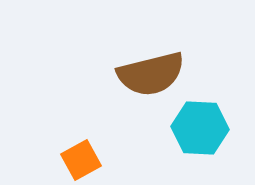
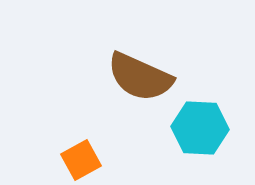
brown semicircle: moved 11 px left, 3 px down; rotated 38 degrees clockwise
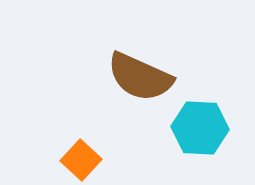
orange square: rotated 18 degrees counterclockwise
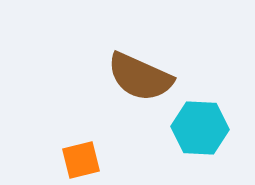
orange square: rotated 33 degrees clockwise
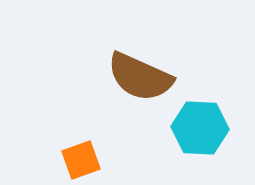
orange square: rotated 6 degrees counterclockwise
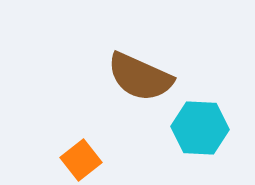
orange square: rotated 18 degrees counterclockwise
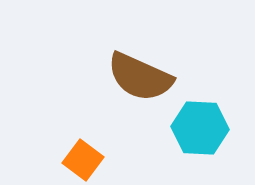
orange square: moved 2 px right; rotated 15 degrees counterclockwise
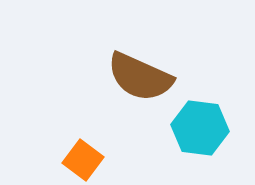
cyan hexagon: rotated 4 degrees clockwise
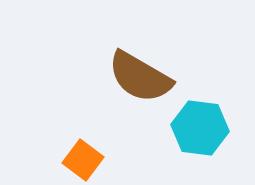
brown semicircle: rotated 6 degrees clockwise
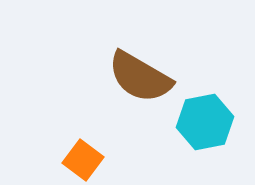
cyan hexagon: moved 5 px right, 6 px up; rotated 18 degrees counterclockwise
